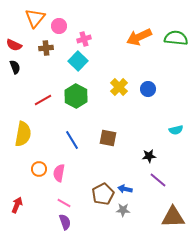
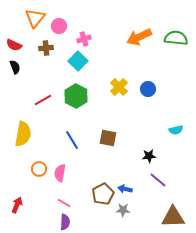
pink semicircle: moved 1 px right
purple semicircle: rotated 21 degrees clockwise
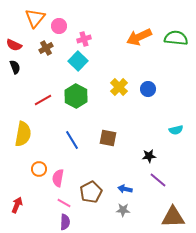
brown cross: rotated 24 degrees counterclockwise
pink semicircle: moved 2 px left, 5 px down
brown pentagon: moved 12 px left, 2 px up
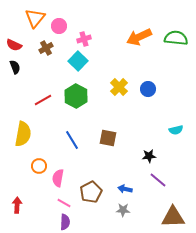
orange circle: moved 3 px up
red arrow: rotated 21 degrees counterclockwise
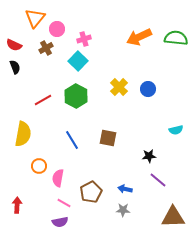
pink circle: moved 2 px left, 3 px down
purple semicircle: moved 5 px left; rotated 77 degrees clockwise
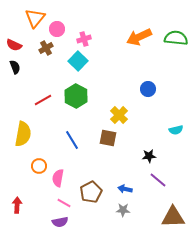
yellow cross: moved 28 px down
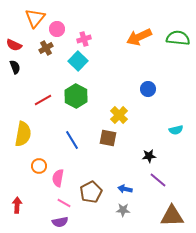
green semicircle: moved 2 px right
brown triangle: moved 1 px left, 1 px up
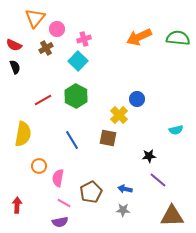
blue circle: moved 11 px left, 10 px down
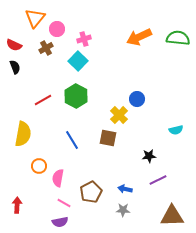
purple line: rotated 66 degrees counterclockwise
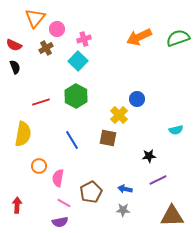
green semicircle: rotated 25 degrees counterclockwise
red line: moved 2 px left, 2 px down; rotated 12 degrees clockwise
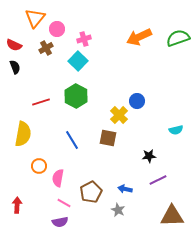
blue circle: moved 2 px down
gray star: moved 5 px left; rotated 24 degrees clockwise
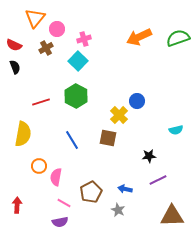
pink semicircle: moved 2 px left, 1 px up
